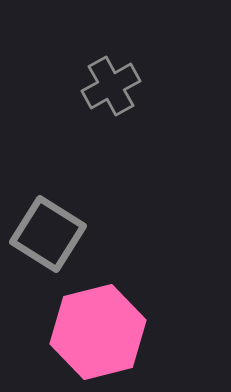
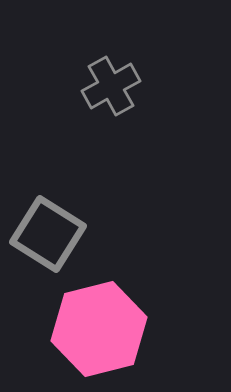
pink hexagon: moved 1 px right, 3 px up
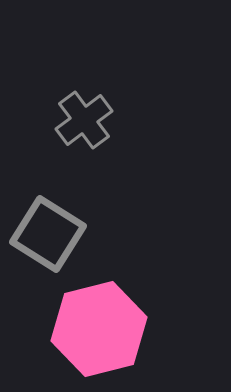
gray cross: moved 27 px left, 34 px down; rotated 8 degrees counterclockwise
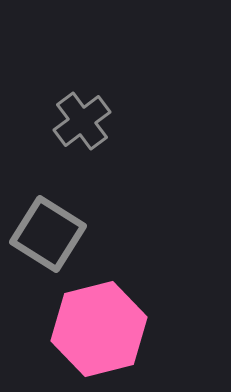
gray cross: moved 2 px left, 1 px down
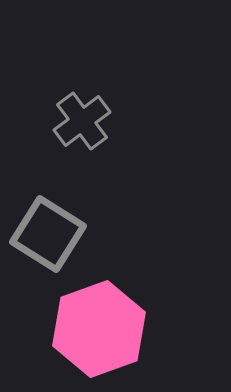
pink hexagon: rotated 6 degrees counterclockwise
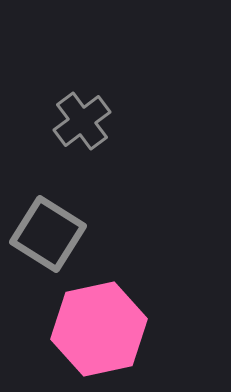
pink hexagon: rotated 8 degrees clockwise
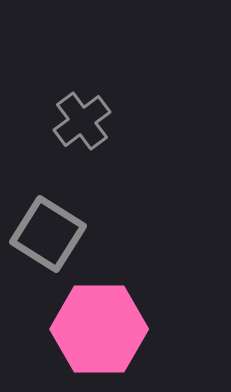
pink hexagon: rotated 12 degrees clockwise
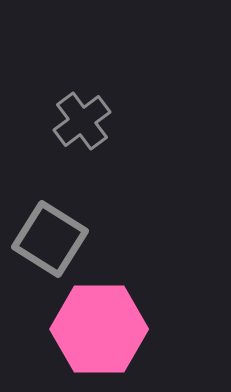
gray square: moved 2 px right, 5 px down
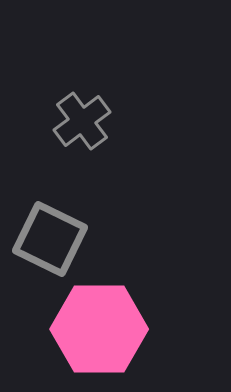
gray square: rotated 6 degrees counterclockwise
